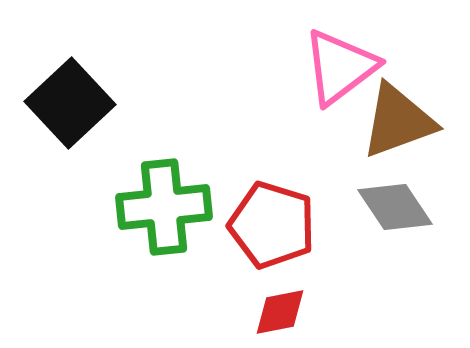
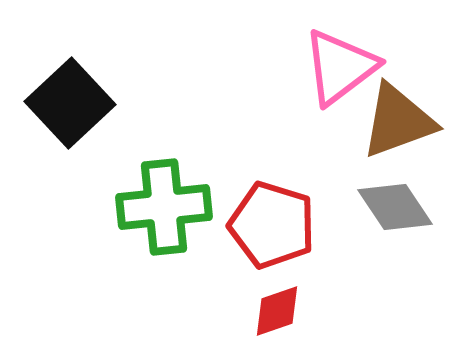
red diamond: moved 3 px left, 1 px up; rotated 8 degrees counterclockwise
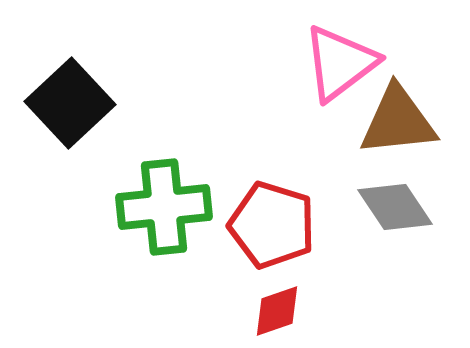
pink triangle: moved 4 px up
brown triangle: rotated 14 degrees clockwise
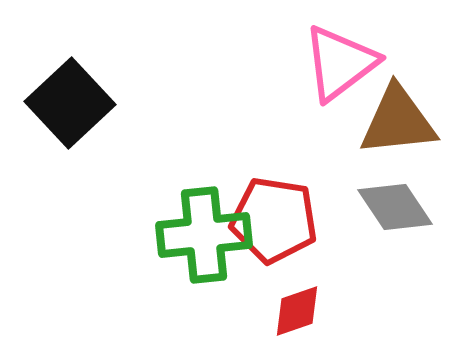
green cross: moved 40 px right, 28 px down
red pentagon: moved 2 px right, 5 px up; rotated 8 degrees counterclockwise
red diamond: moved 20 px right
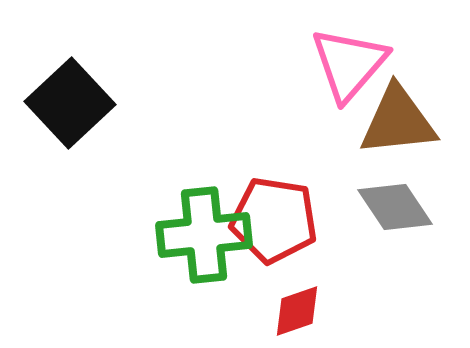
pink triangle: moved 9 px right, 1 px down; rotated 12 degrees counterclockwise
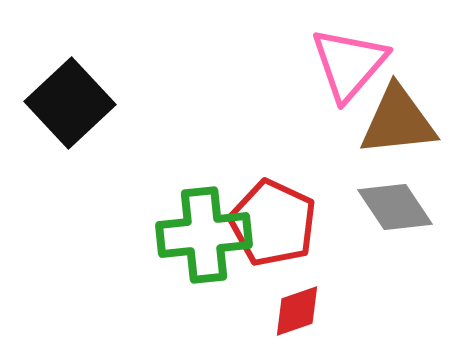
red pentagon: moved 1 px left, 3 px down; rotated 16 degrees clockwise
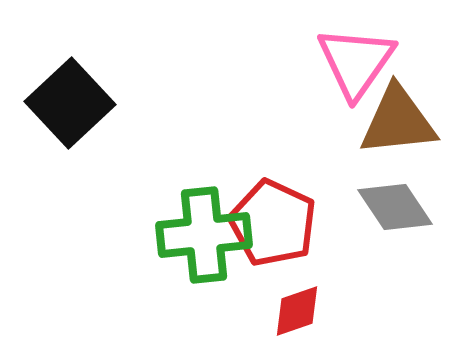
pink triangle: moved 7 px right, 2 px up; rotated 6 degrees counterclockwise
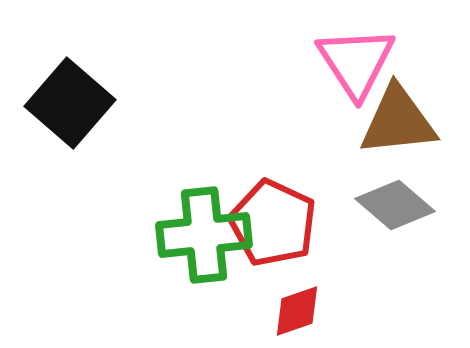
pink triangle: rotated 8 degrees counterclockwise
black square: rotated 6 degrees counterclockwise
gray diamond: moved 2 px up; rotated 16 degrees counterclockwise
